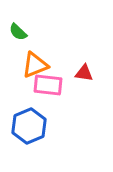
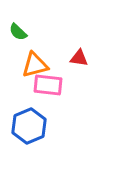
orange triangle: rotated 8 degrees clockwise
red triangle: moved 5 px left, 15 px up
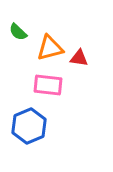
orange triangle: moved 15 px right, 17 px up
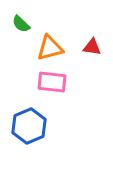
green semicircle: moved 3 px right, 8 px up
red triangle: moved 13 px right, 11 px up
pink rectangle: moved 4 px right, 3 px up
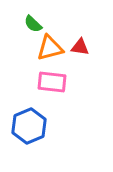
green semicircle: moved 12 px right
red triangle: moved 12 px left
